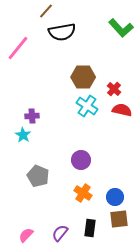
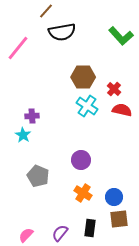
green L-shape: moved 8 px down
blue circle: moved 1 px left
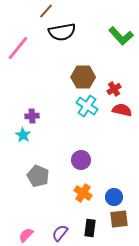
red cross: rotated 16 degrees clockwise
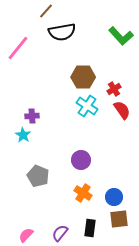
red semicircle: rotated 42 degrees clockwise
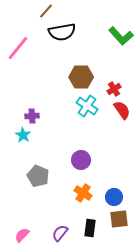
brown hexagon: moved 2 px left
pink semicircle: moved 4 px left
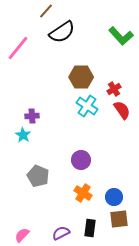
black semicircle: rotated 24 degrees counterclockwise
purple semicircle: moved 1 px right; rotated 24 degrees clockwise
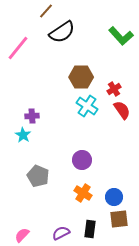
purple circle: moved 1 px right
black rectangle: moved 1 px down
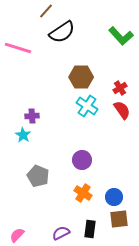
pink line: rotated 68 degrees clockwise
red cross: moved 6 px right, 1 px up
pink semicircle: moved 5 px left
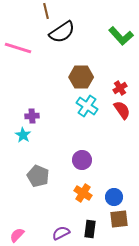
brown line: rotated 56 degrees counterclockwise
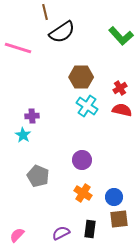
brown line: moved 1 px left, 1 px down
red semicircle: rotated 42 degrees counterclockwise
